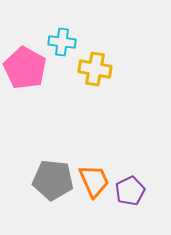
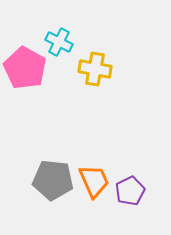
cyan cross: moved 3 px left; rotated 20 degrees clockwise
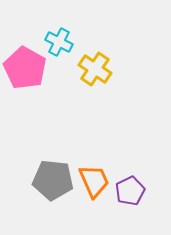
yellow cross: rotated 24 degrees clockwise
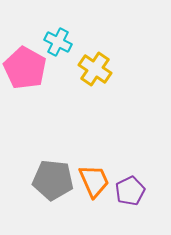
cyan cross: moved 1 px left
